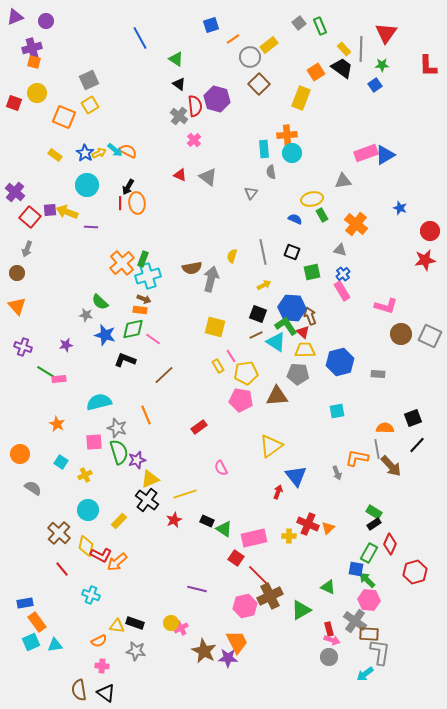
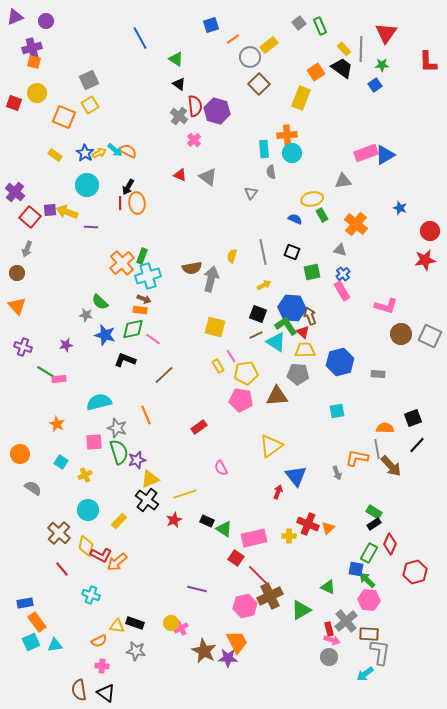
red L-shape at (428, 66): moved 4 px up
purple hexagon at (217, 99): moved 12 px down
green rectangle at (143, 259): moved 1 px left, 3 px up
gray cross at (355, 621): moved 9 px left; rotated 15 degrees clockwise
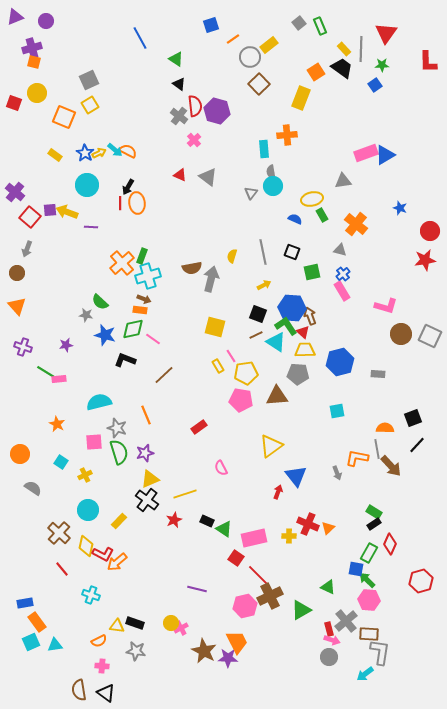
cyan circle at (292, 153): moved 19 px left, 33 px down
purple star at (137, 460): moved 8 px right, 7 px up
red L-shape at (101, 555): moved 2 px right, 1 px up
red hexagon at (415, 572): moved 6 px right, 9 px down
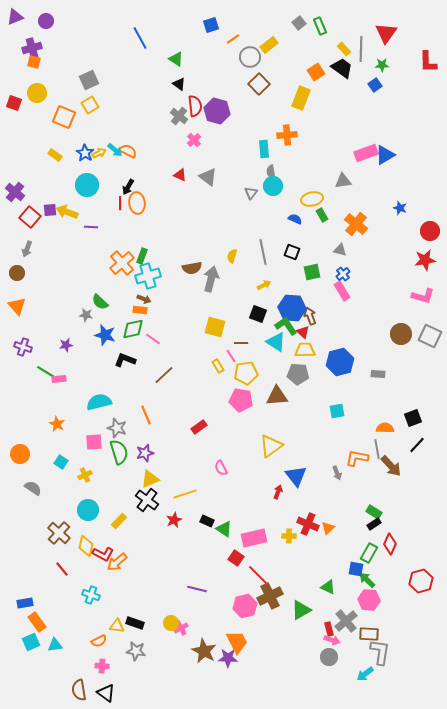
pink L-shape at (386, 306): moved 37 px right, 10 px up
brown line at (256, 335): moved 15 px left, 8 px down; rotated 24 degrees clockwise
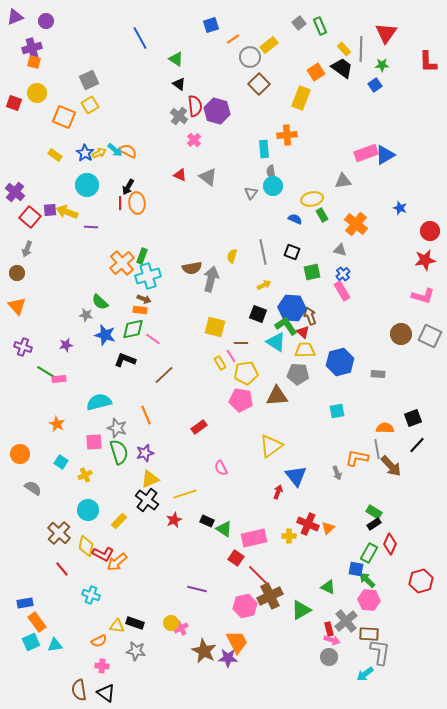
yellow rectangle at (218, 366): moved 2 px right, 3 px up
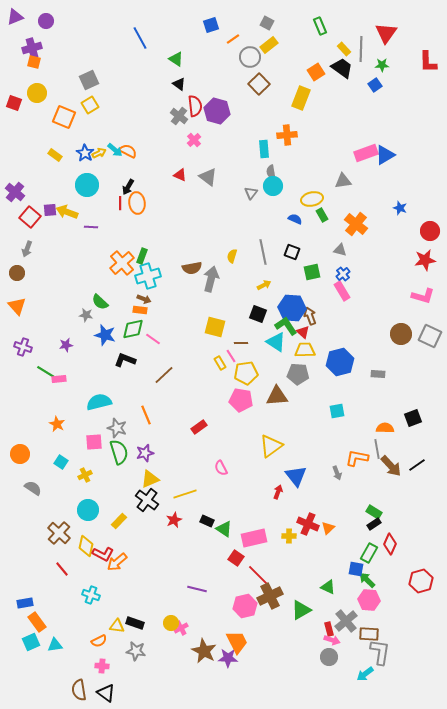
gray square at (299, 23): moved 32 px left; rotated 24 degrees counterclockwise
black line at (417, 445): moved 20 px down; rotated 12 degrees clockwise
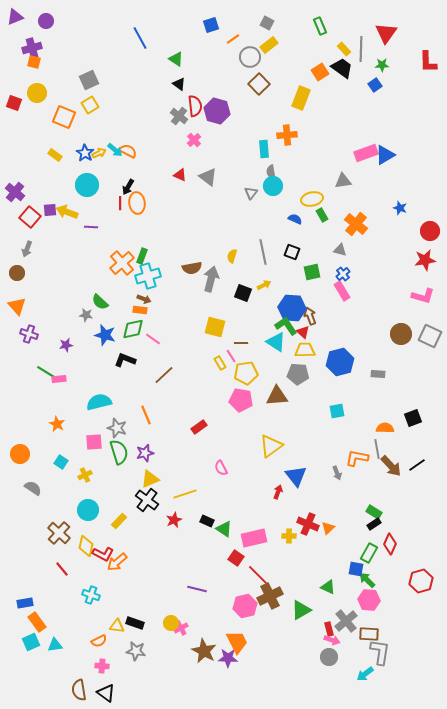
orange square at (316, 72): moved 4 px right
black square at (258, 314): moved 15 px left, 21 px up
purple cross at (23, 347): moved 6 px right, 13 px up
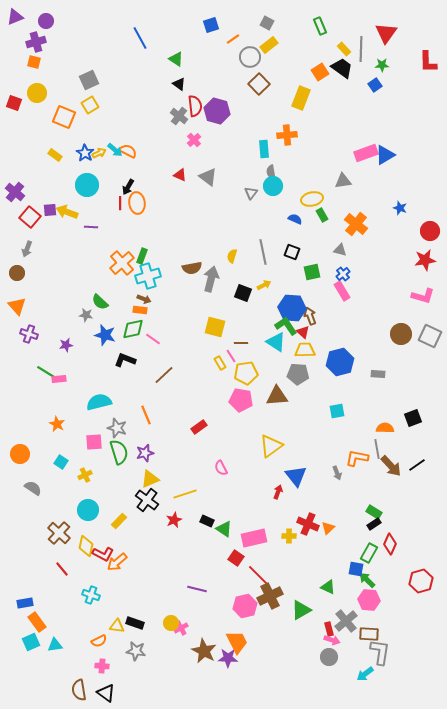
purple cross at (32, 48): moved 4 px right, 6 px up
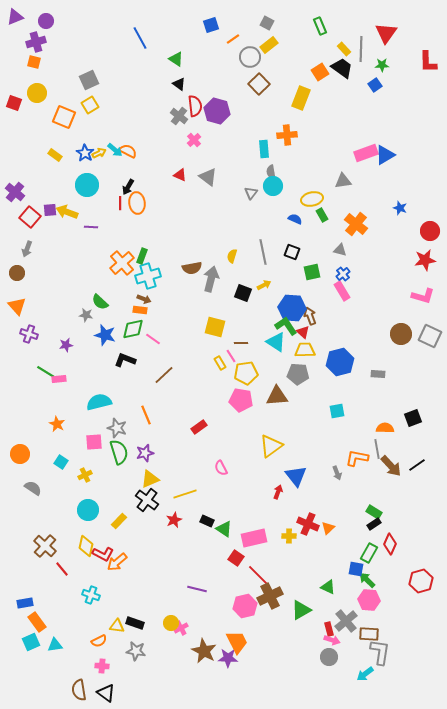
brown cross at (59, 533): moved 14 px left, 13 px down
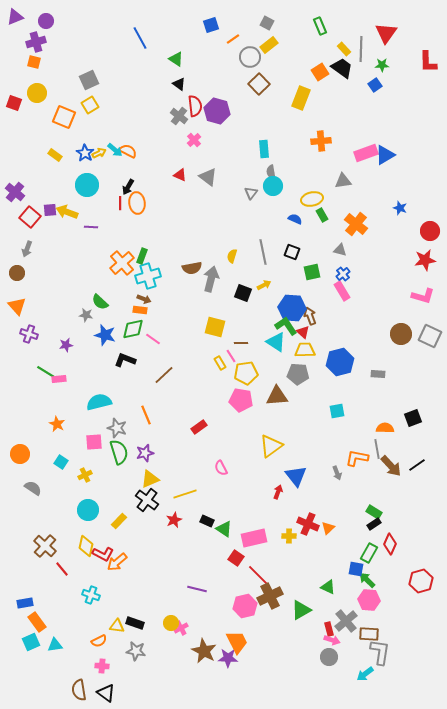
orange cross at (287, 135): moved 34 px right, 6 px down
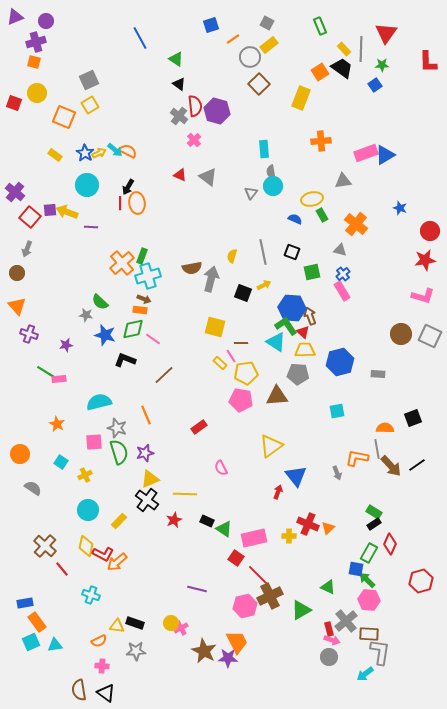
yellow rectangle at (220, 363): rotated 16 degrees counterclockwise
yellow line at (185, 494): rotated 20 degrees clockwise
gray star at (136, 651): rotated 12 degrees counterclockwise
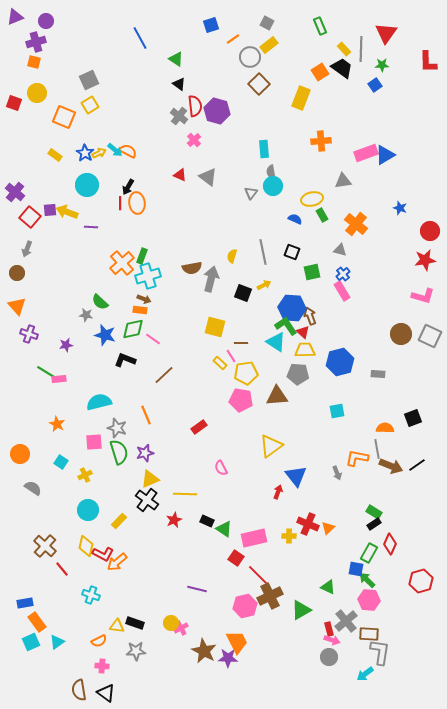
brown arrow at (391, 466): rotated 25 degrees counterclockwise
cyan triangle at (55, 645): moved 2 px right, 3 px up; rotated 28 degrees counterclockwise
